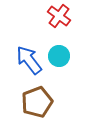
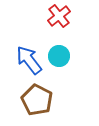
red cross: rotated 15 degrees clockwise
brown pentagon: moved 2 px up; rotated 24 degrees counterclockwise
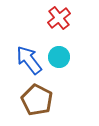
red cross: moved 2 px down
cyan circle: moved 1 px down
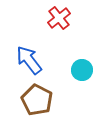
cyan circle: moved 23 px right, 13 px down
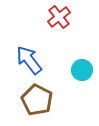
red cross: moved 1 px up
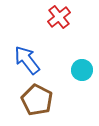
blue arrow: moved 2 px left
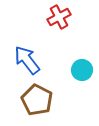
red cross: rotated 10 degrees clockwise
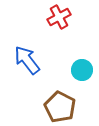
brown pentagon: moved 23 px right, 7 px down
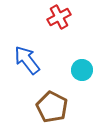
brown pentagon: moved 8 px left
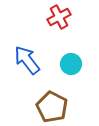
cyan circle: moved 11 px left, 6 px up
